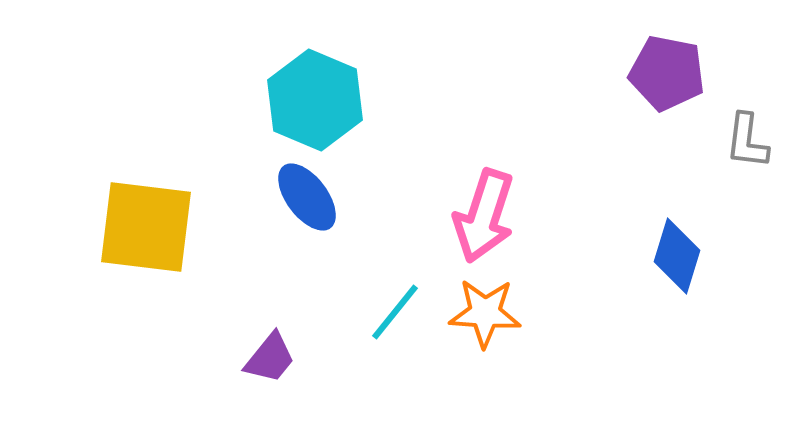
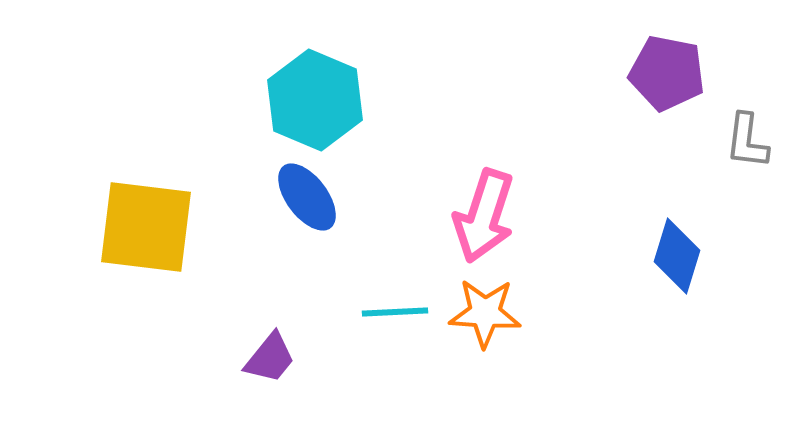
cyan line: rotated 48 degrees clockwise
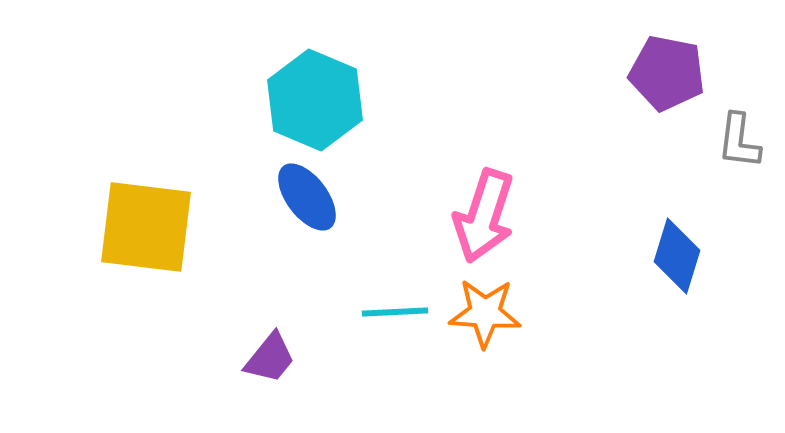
gray L-shape: moved 8 px left
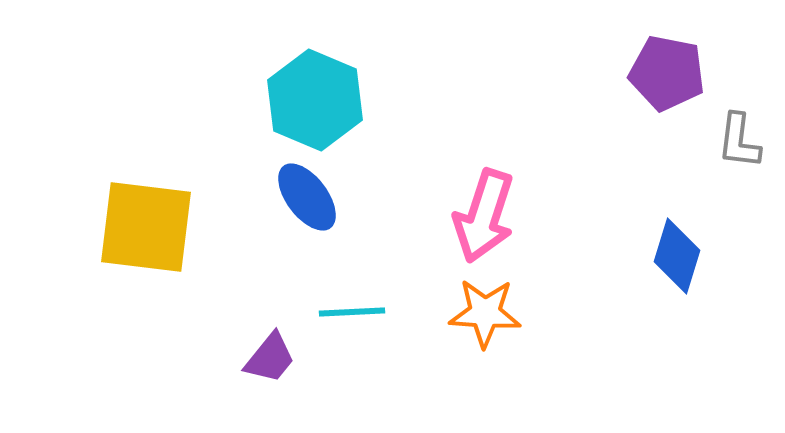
cyan line: moved 43 px left
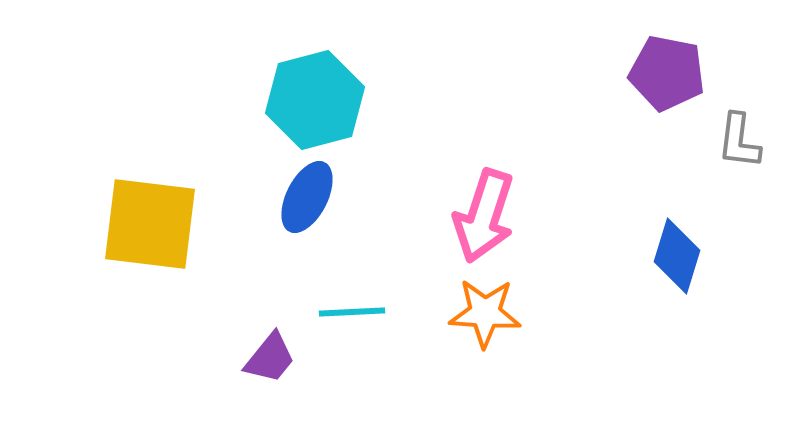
cyan hexagon: rotated 22 degrees clockwise
blue ellipse: rotated 64 degrees clockwise
yellow square: moved 4 px right, 3 px up
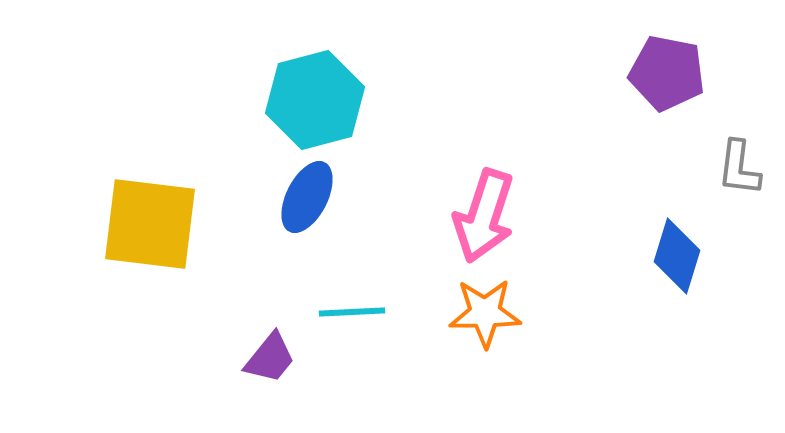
gray L-shape: moved 27 px down
orange star: rotated 4 degrees counterclockwise
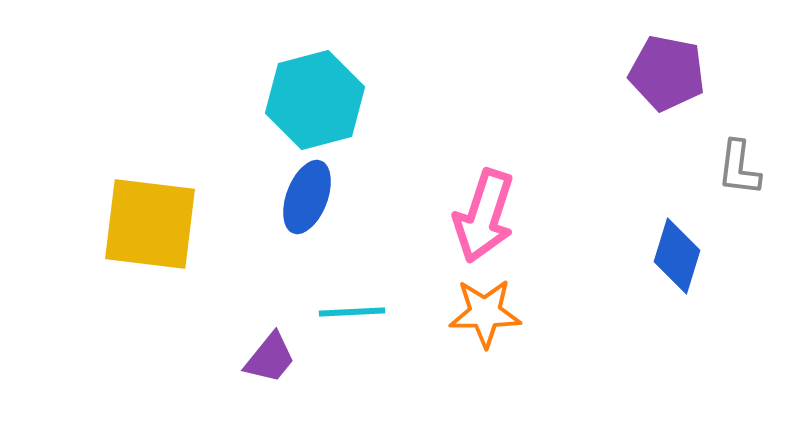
blue ellipse: rotated 6 degrees counterclockwise
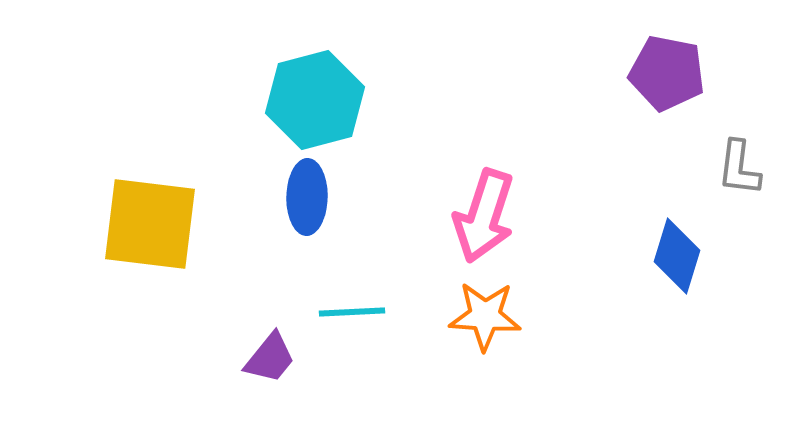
blue ellipse: rotated 20 degrees counterclockwise
orange star: moved 3 px down; rotated 4 degrees clockwise
